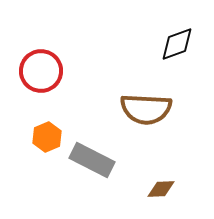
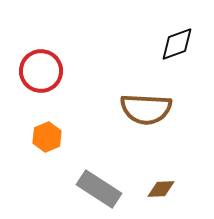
gray rectangle: moved 7 px right, 29 px down; rotated 6 degrees clockwise
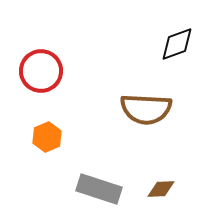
gray rectangle: rotated 15 degrees counterclockwise
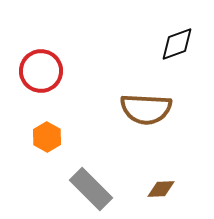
orange hexagon: rotated 8 degrees counterclockwise
gray rectangle: moved 8 px left; rotated 27 degrees clockwise
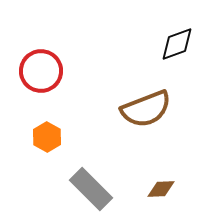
brown semicircle: rotated 24 degrees counterclockwise
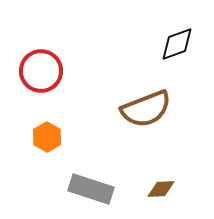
gray rectangle: rotated 27 degrees counterclockwise
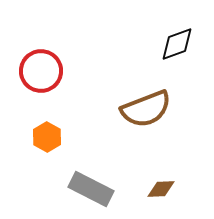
gray rectangle: rotated 9 degrees clockwise
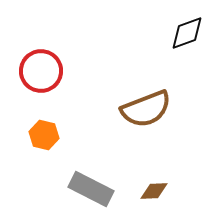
black diamond: moved 10 px right, 11 px up
orange hexagon: moved 3 px left, 2 px up; rotated 16 degrees counterclockwise
brown diamond: moved 7 px left, 2 px down
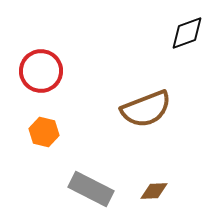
orange hexagon: moved 3 px up
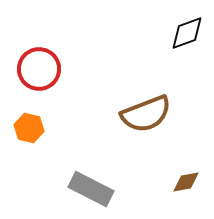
red circle: moved 2 px left, 2 px up
brown semicircle: moved 5 px down
orange hexagon: moved 15 px left, 4 px up
brown diamond: moved 32 px right, 9 px up; rotated 8 degrees counterclockwise
